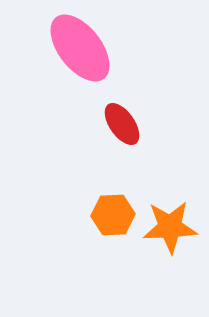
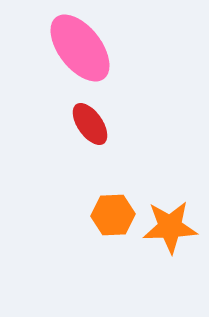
red ellipse: moved 32 px left
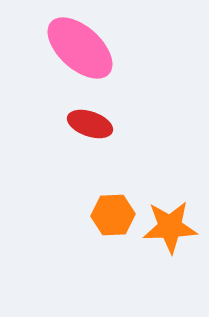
pink ellipse: rotated 10 degrees counterclockwise
red ellipse: rotated 36 degrees counterclockwise
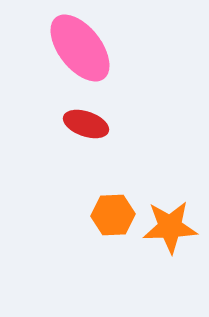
pink ellipse: rotated 10 degrees clockwise
red ellipse: moved 4 px left
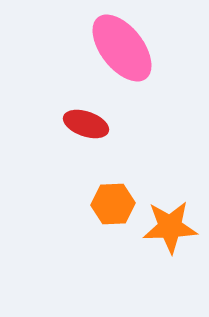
pink ellipse: moved 42 px right
orange hexagon: moved 11 px up
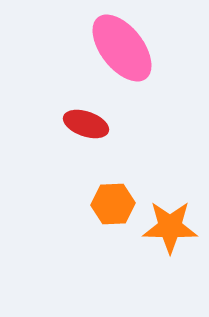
orange star: rotated 4 degrees clockwise
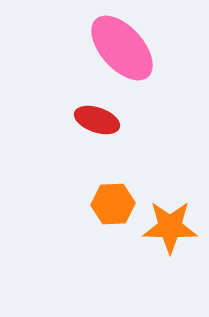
pink ellipse: rotated 4 degrees counterclockwise
red ellipse: moved 11 px right, 4 px up
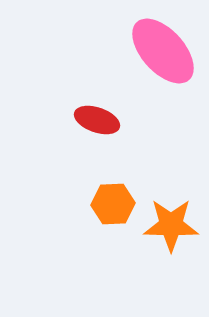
pink ellipse: moved 41 px right, 3 px down
orange star: moved 1 px right, 2 px up
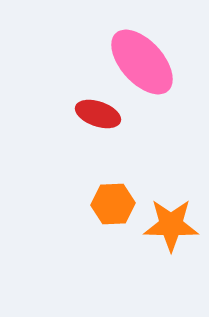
pink ellipse: moved 21 px left, 11 px down
red ellipse: moved 1 px right, 6 px up
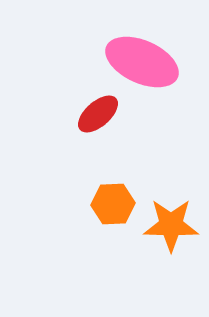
pink ellipse: rotated 24 degrees counterclockwise
red ellipse: rotated 60 degrees counterclockwise
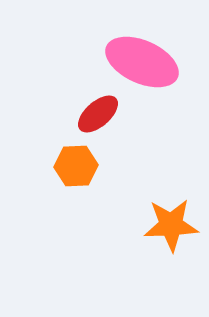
orange hexagon: moved 37 px left, 38 px up
orange star: rotated 4 degrees counterclockwise
